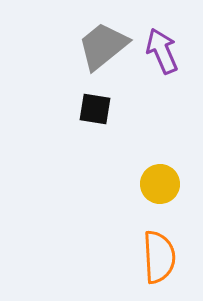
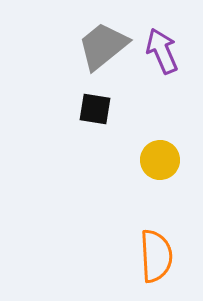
yellow circle: moved 24 px up
orange semicircle: moved 3 px left, 1 px up
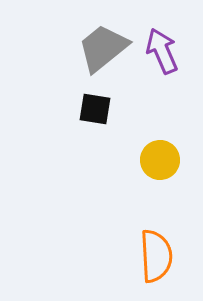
gray trapezoid: moved 2 px down
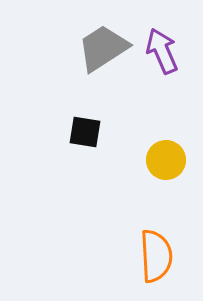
gray trapezoid: rotated 6 degrees clockwise
black square: moved 10 px left, 23 px down
yellow circle: moved 6 px right
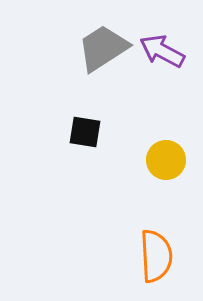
purple arrow: rotated 39 degrees counterclockwise
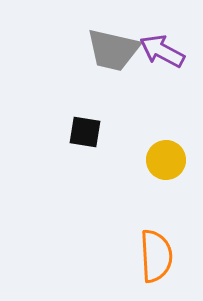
gray trapezoid: moved 10 px right, 2 px down; rotated 134 degrees counterclockwise
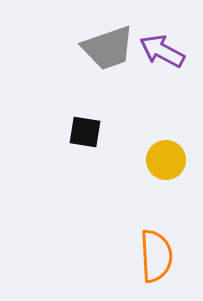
gray trapezoid: moved 5 px left, 2 px up; rotated 32 degrees counterclockwise
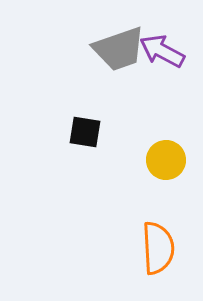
gray trapezoid: moved 11 px right, 1 px down
orange semicircle: moved 2 px right, 8 px up
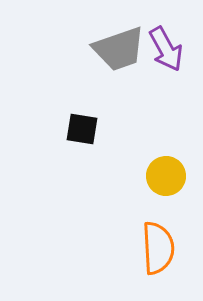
purple arrow: moved 4 px right, 2 px up; rotated 147 degrees counterclockwise
black square: moved 3 px left, 3 px up
yellow circle: moved 16 px down
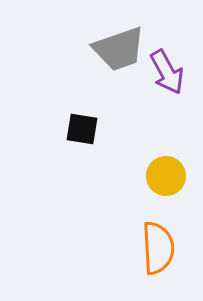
purple arrow: moved 1 px right, 23 px down
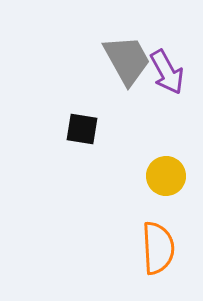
gray trapezoid: moved 8 px right, 11 px down; rotated 100 degrees counterclockwise
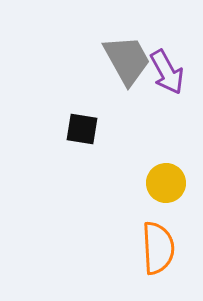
yellow circle: moved 7 px down
